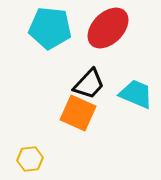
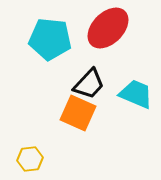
cyan pentagon: moved 11 px down
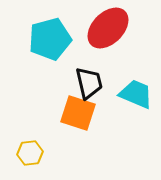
cyan pentagon: rotated 21 degrees counterclockwise
black trapezoid: moved 1 px up; rotated 56 degrees counterclockwise
orange square: rotated 6 degrees counterclockwise
yellow hexagon: moved 6 px up
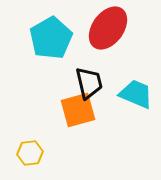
red ellipse: rotated 9 degrees counterclockwise
cyan pentagon: moved 1 px right, 1 px up; rotated 15 degrees counterclockwise
orange square: moved 3 px up; rotated 33 degrees counterclockwise
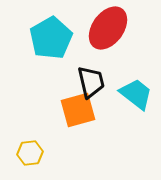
black trapezoid: moved 2 px right, 1 px up
cyan trapezoid: rotated 15 degrees clockwise
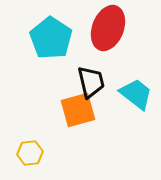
red ellipse: rotated 15 degrees counterclockwise
cyan pentagon: rotated 9 degrees counterclockwise
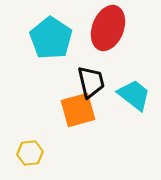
cyan trapezoid: moved 2 px left, 1 px down
